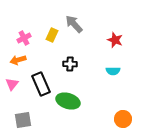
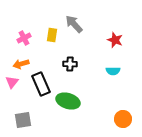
yellow rectangle: rotated 16 degrees counterclockwise
orange arrow: moved 3 px right, 4 px down
pink triangle: moved 2 px up
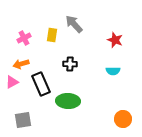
pink triangle: rotated 24 degrees clockwise
green ellipse: rotated 15 degrees counterclockwise
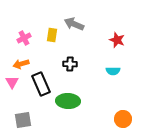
gray arrow: rotated 24 degrees counterclockwise
red star: moved 2 px right
pink triangle: rotated 32 degrees counterclockwise
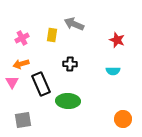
pink cross: moved 2 px left
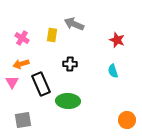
pink cross: rotated 32 degrees counterclockwise
cyan semicircle: rotated 72 degrees clockwise
orange circle: moved 4 px right, 1 px down
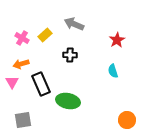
yellow rectangle: moved 7 px left; rotated 40 degrees clockwise
red star: rotated 21 degrees clockwise
black cross: moved 9 px up
green ellipse: rotated 10 degrees clockwise
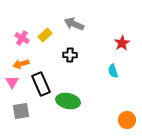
red star: moved 5 px right, 3 px down
gray square: moved 2 px left, 9 px up
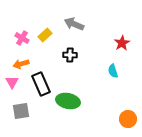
orange circle: moved 1 px right, 1 px up
